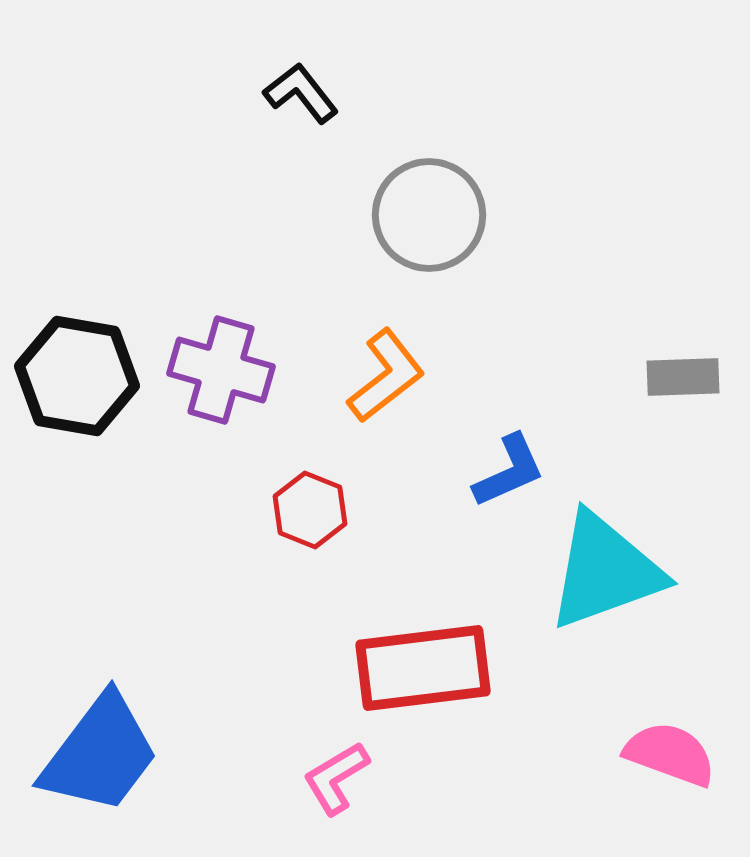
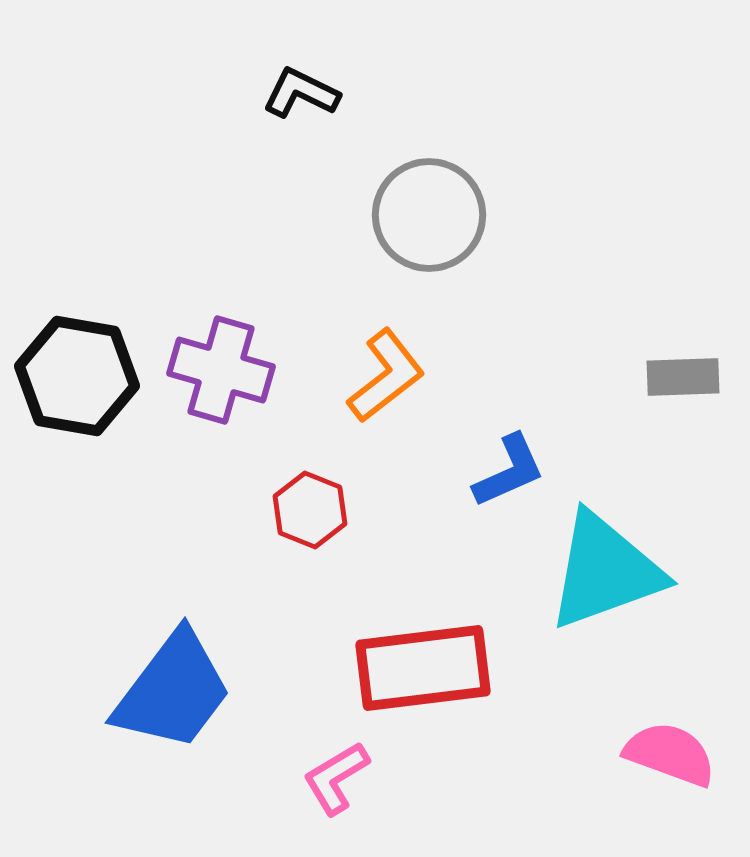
black L-shape: rotated 26 degrees counterclockwise
blue trapezoid: moved 73 px right, 63 px up
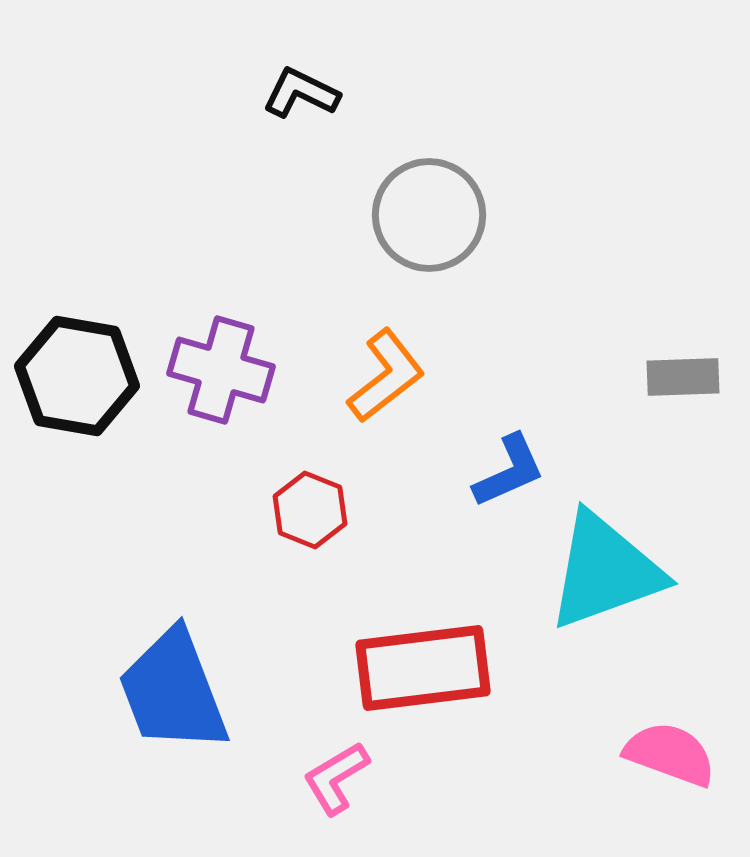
blue trapezoid: rotated 122 degrees clockwise
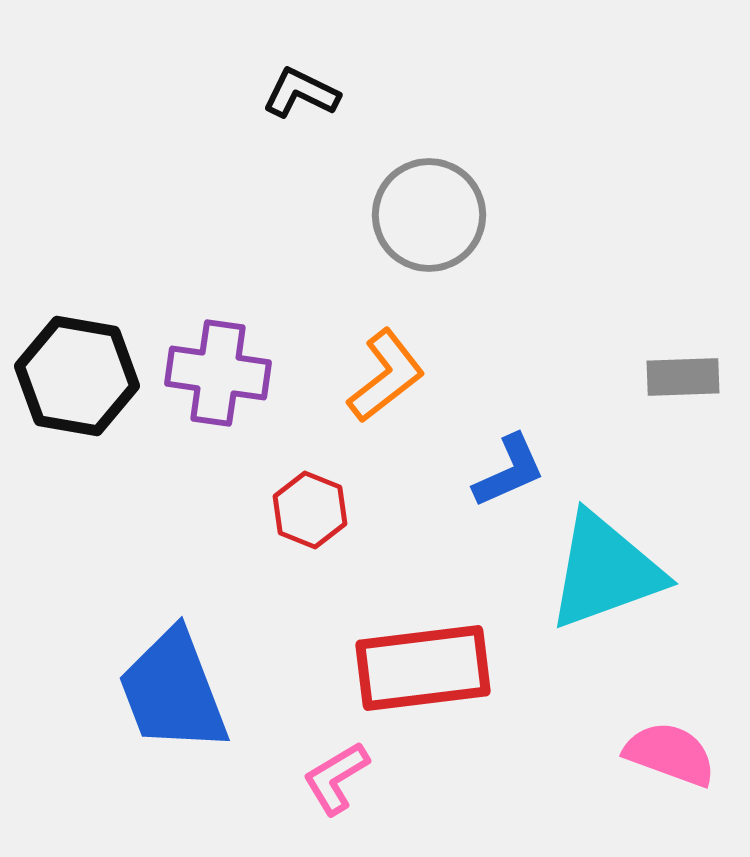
purple cross: moved 3 px left, 3 px down; rotated 8 degrees counterclockwise
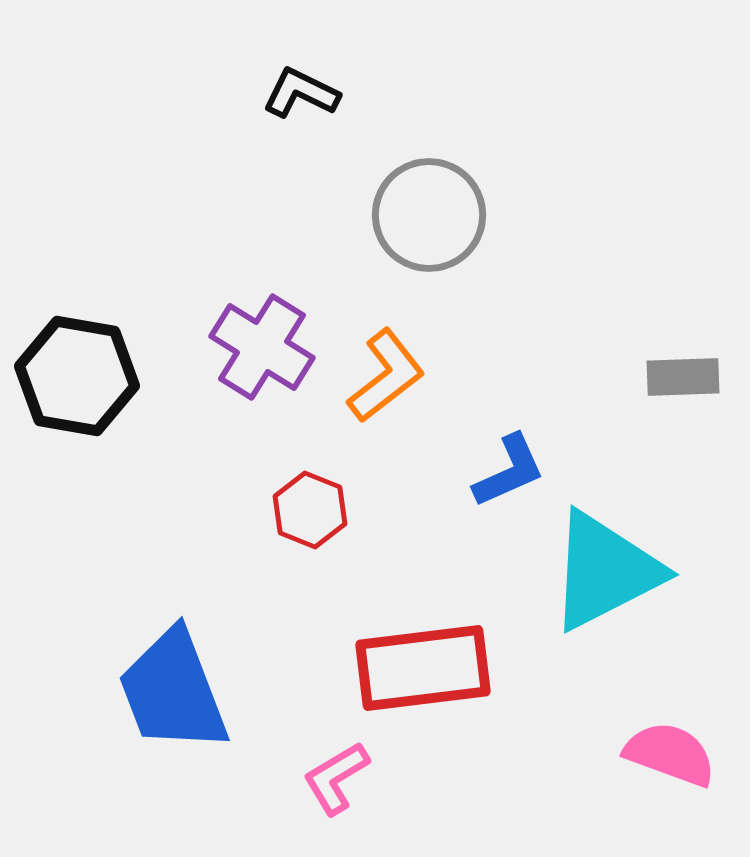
purple cross: moved 44 px right, 26 px up; rotated 24 degrees clockwise
cyan triangle: rotated 7 degrees counterclockwise
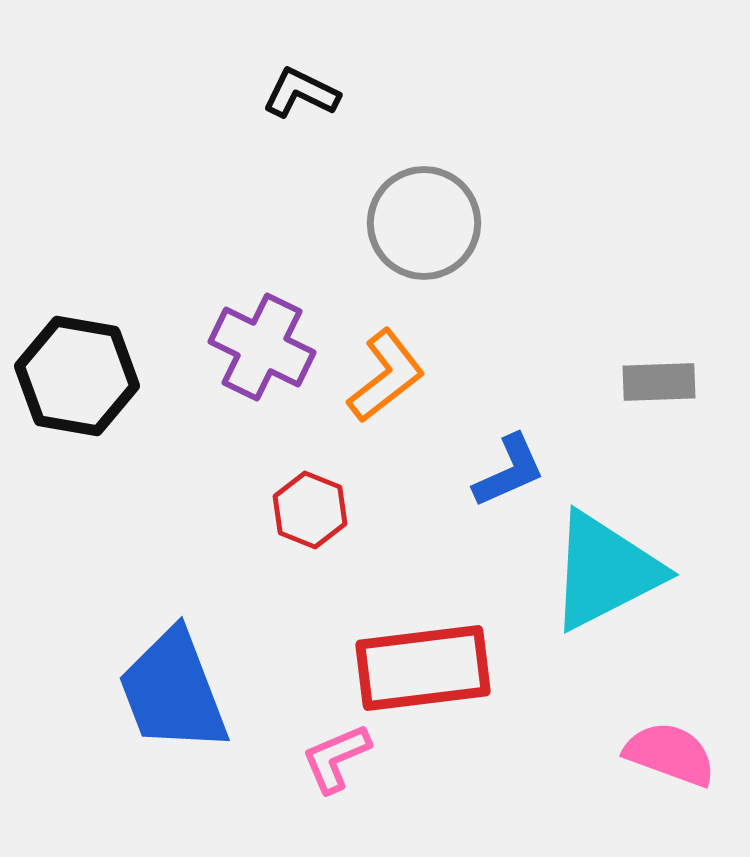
gray circle: moved 5 px left, 8 px down
purple cross: rotated 6 degrees counterclockwise
gray rectangle: moved 24 px left, 5 px down
pink L-shape: moved 20 px up; rotated 8 degrees clockwise
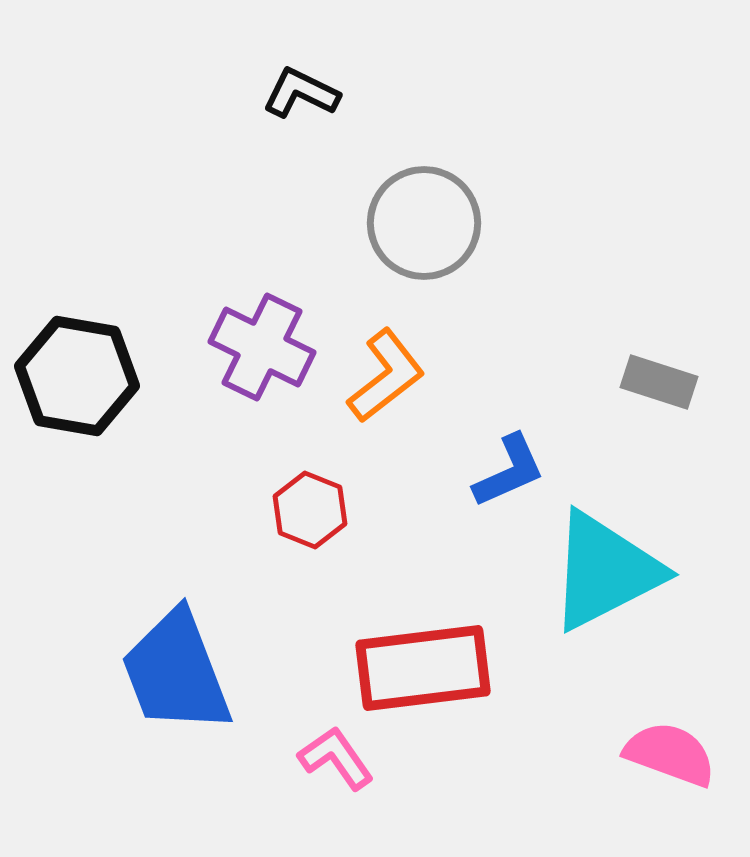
gray rectangle: rotated 20 degrees clockwise
blue trapezoid: moved 3 px right, 19 px up
pink L-shape: rotated 78 degrees clockwise
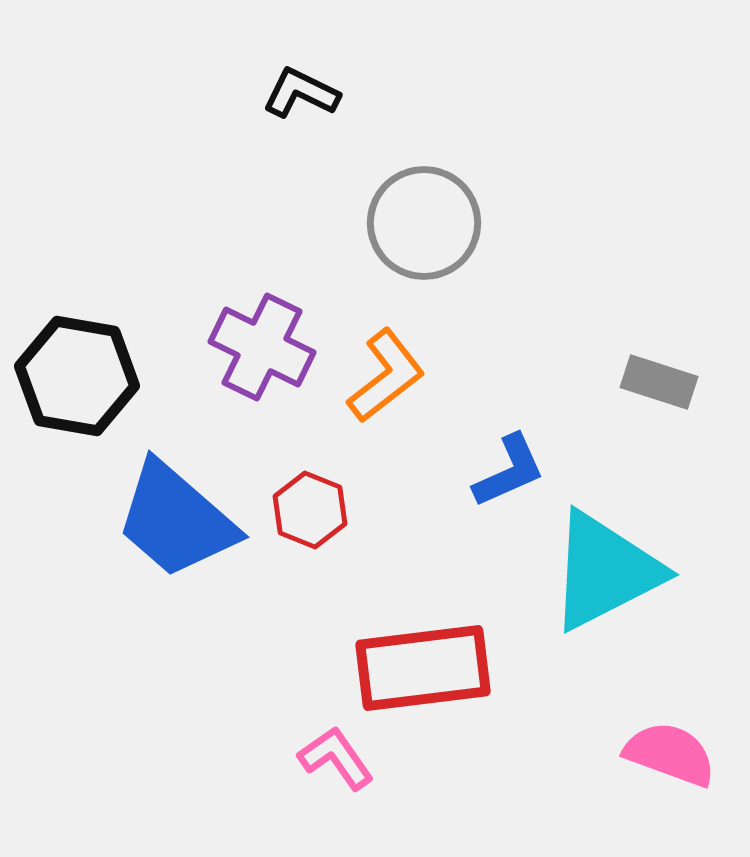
blue trapezoid: moved 152 px up; rotated 28 degrees counterclockwise
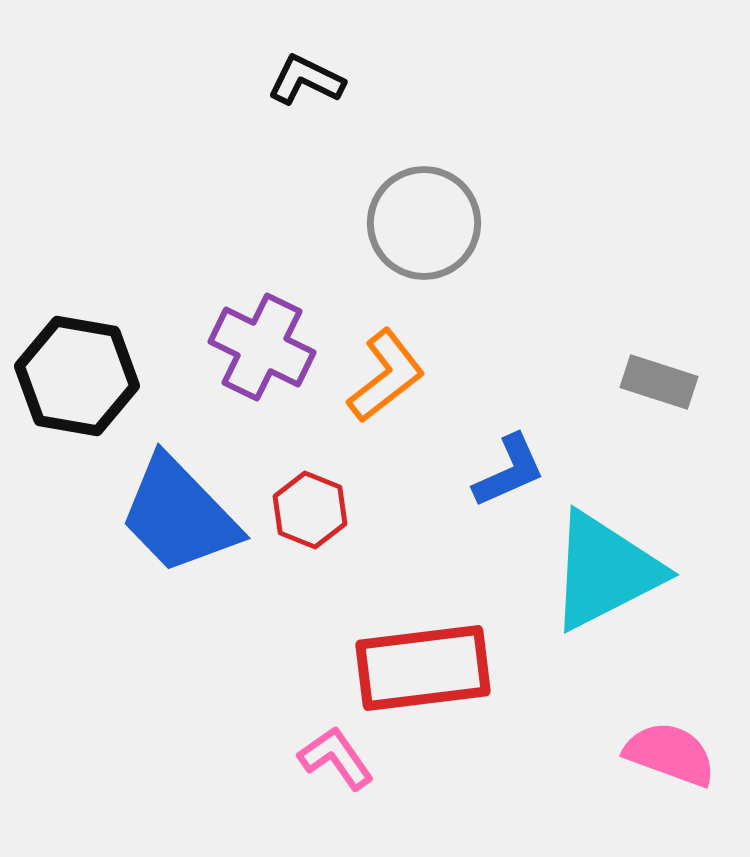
black L-shape: moved 5 px right, 13 px up
blue trapezoid: moved 3 px right, 5 px up; rotated 5 degrees clockwise
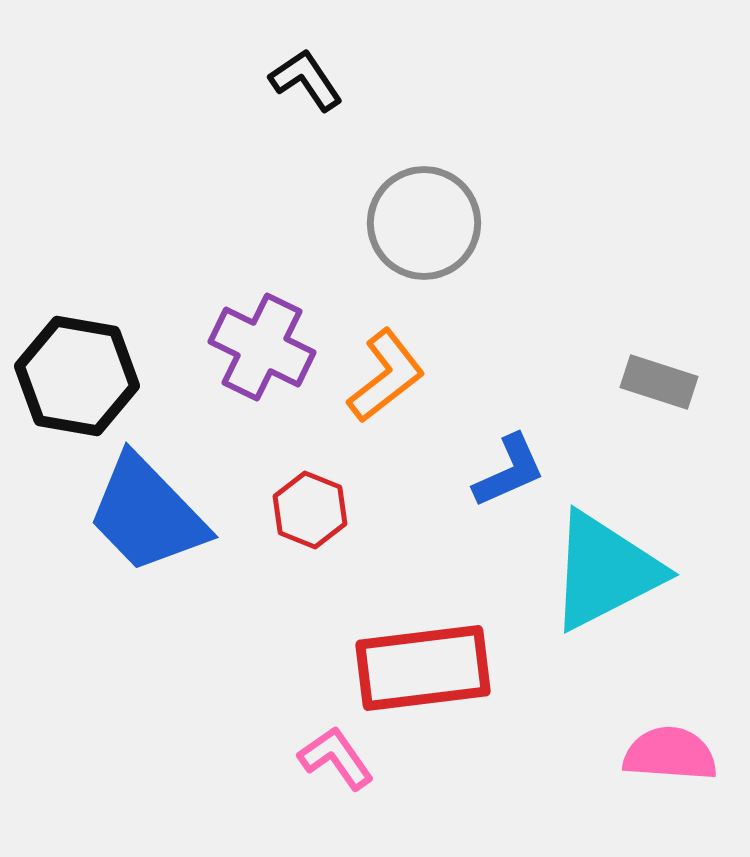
black L-shape: rotated 30 degrees clockwise
blue trapezoid: moved 32 px left, 1 px up
pink semicircle: rotated 16 degrees counterclockwise
